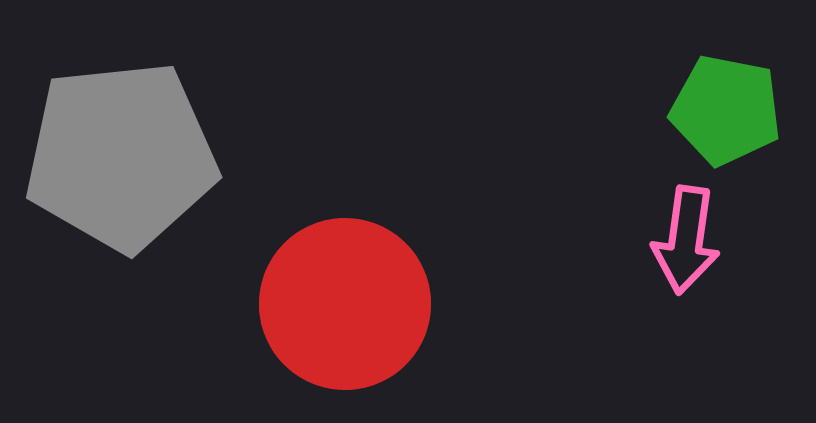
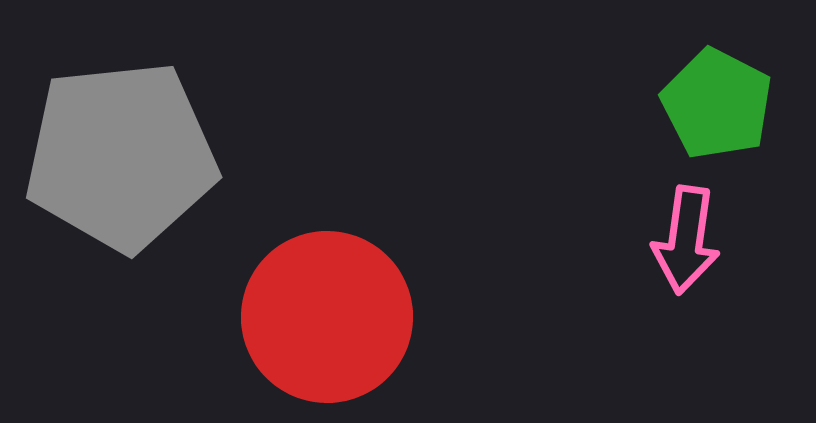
green pentagon: moved 9 px left, 6 px up; rotated 16 degrees clockwise
red circle: moved 18 px left, 13 px down
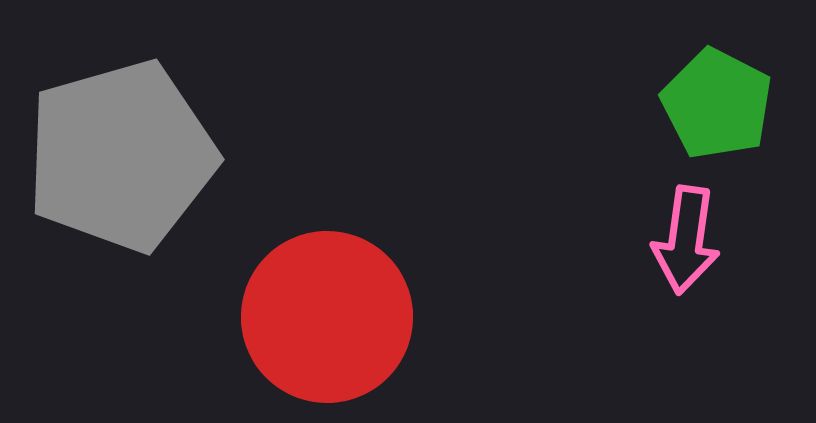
gray pentagon: rotated 10 degrees counterclockwise
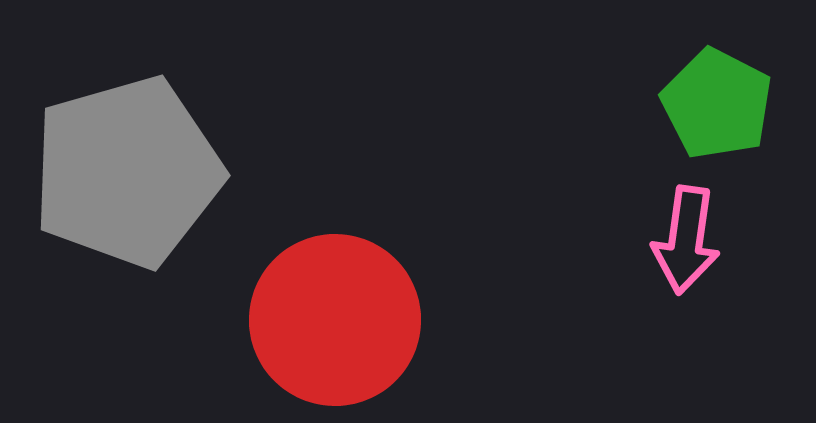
gray pentagon: moved 6 px right, 16 px down
red circle: moved 8 px right, 3 px down
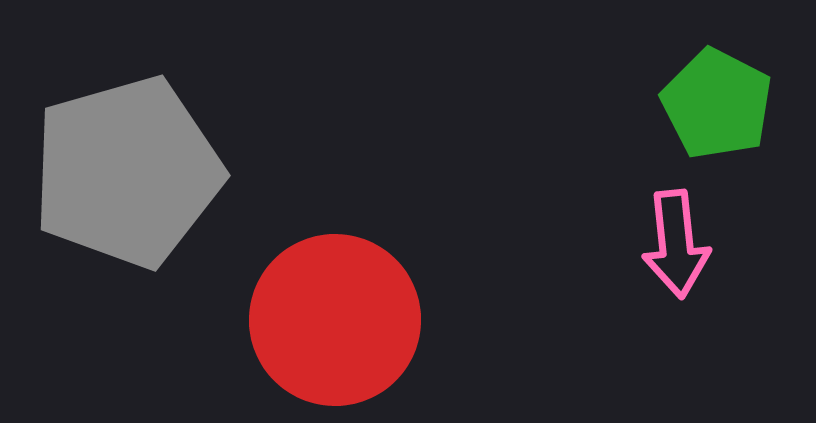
pink arrow: moved 10 px left, 4 px down; rotated 14 degrees counterclockwise
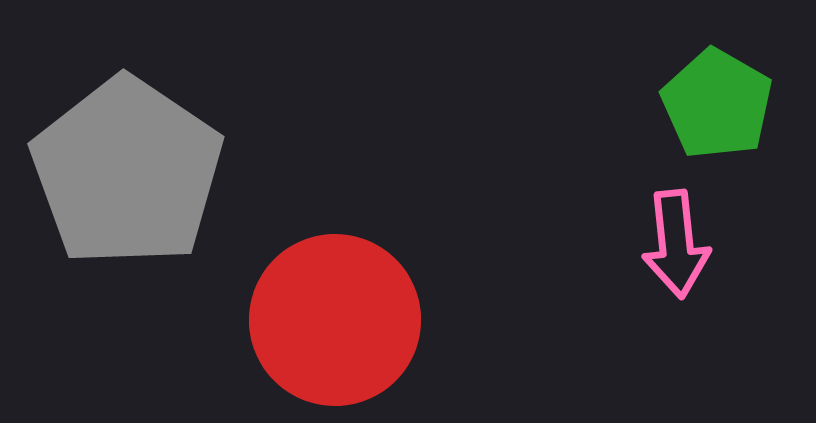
green pentagon: rotated 3 degrees clockwise
gray pentagon: rotated 22 degrees counterclockwise
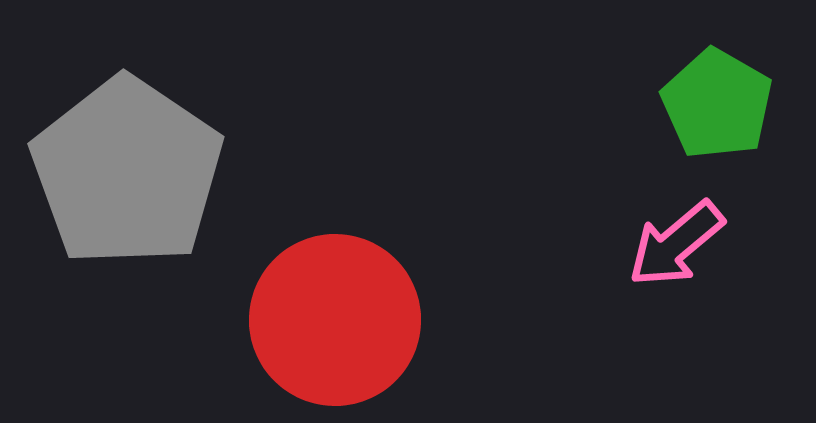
pink arrow: rotated 56 degrees clockwise
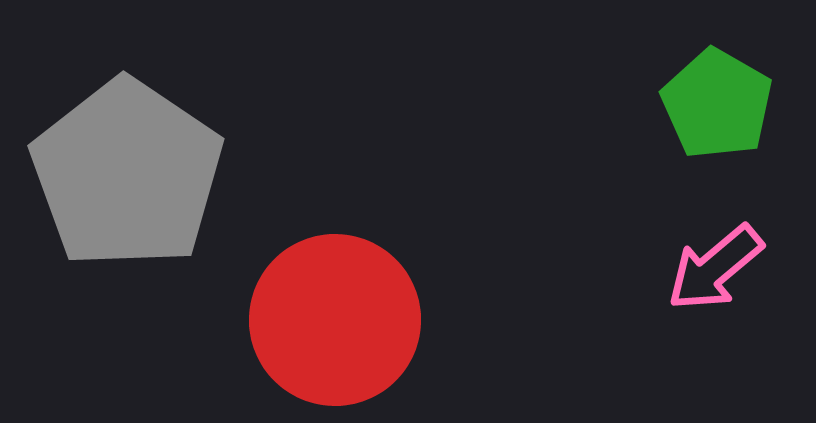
gray pentagon: moved 2 px down
pink arrow: moved 39 px right, 24 px down
